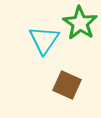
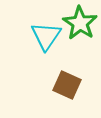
cyan triangle: moved 2 px right, 4 px up
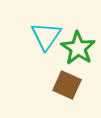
green star: moved 2 px left, 25 px down
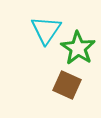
cyan triangle: moved 6 px up
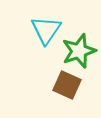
green star: moved 1 px right, 3 px down; rotated 20 degrees clockwise
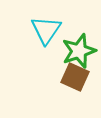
brown square: moved 8 px right, 8 px up
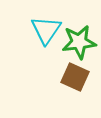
green star: moved 9 px up; rotated 12 degrees clockwise
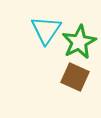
green star: rotated 20 degrees counterclockwise
